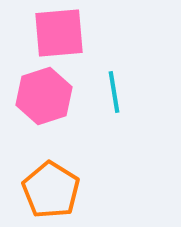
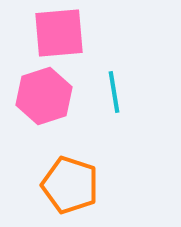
orange pentagon: moved 19 px right, 5 px up; rotated 14 degrees counterclockwise
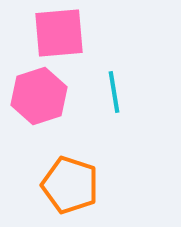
pink hexagon: moved 5 px left
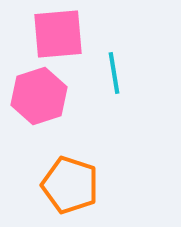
pink square: moved 1 px left, 1 px down
cyan line: moved 19 px up
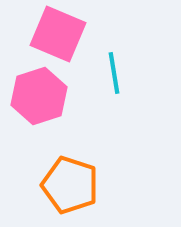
pink square: rotated 28 degrees clockwise
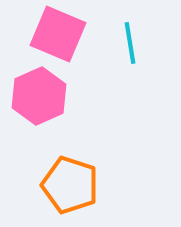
cyan line: moved 16 px right, 30 px up
pink hexagon: rotated 6 degrees counterclockwise
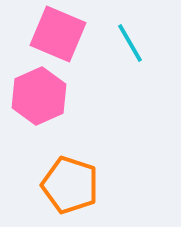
cyan line: rotated 21 degrees counterclockwise
